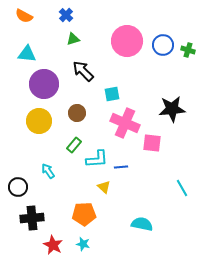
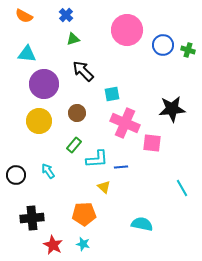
pink circle: moved 11 px up
black circle: moved 2 px left, 12 px up
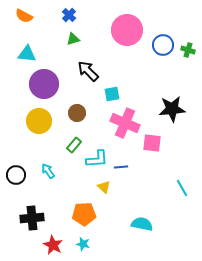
blue cross: moved 3 px right
black arrow: moved 5 px right
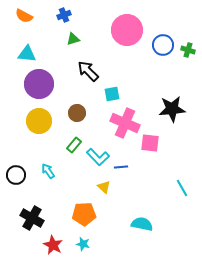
blue cross: moved 5 px left; rotated 24 degrees clockwise
purple circle: moved 5 px left
pink square: moved 2 px left
cyan L-shape: moved 1 px right, 2 px up; rotated 50 degrees clockwise
black cross: rotated 35 degrees clockwise
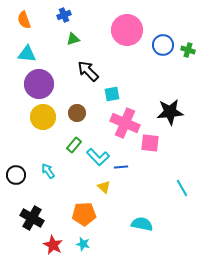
orange semicircle: moved 4 px down; rotated 42 degrees clockwise
black star: moved 2 px left, 3 px down
yellow circle: moved 4 px right, 4 px up
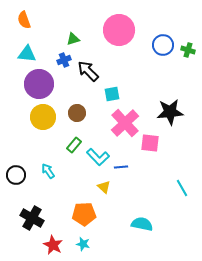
blue cross: moved 45 px down
pink circle: moved 8 px left
pink cross: rotated 24 degrees clockwise
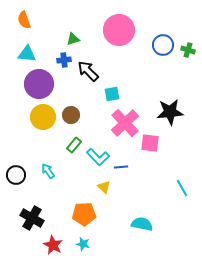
blue cross: rotated 16 degrees clockwise
brown circle: moved 6 px left, 2 px down
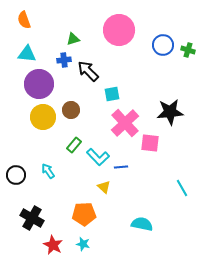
brown circle: moved 5 px up
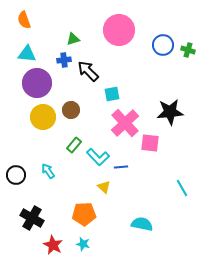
purple circle: moved 2 px left, 1 px up
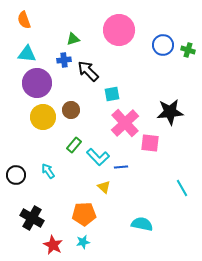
cyan star: moved 2 px up; rotated 24 degrees counterclockwise
